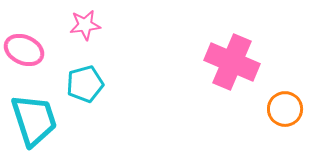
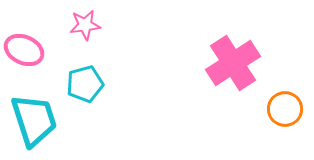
pink cross: moved 1 px right, 1 px down; rotated 34 degrees clockwise
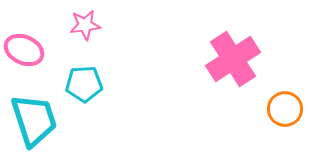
pink cross: moved 4 px up
cyan pentagon: moved 1 px left; rotated 12 degrees clockwise
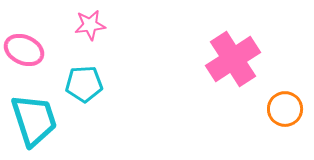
pink star: moved 5 px right
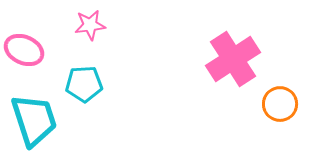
orange circle: moved 5 px left, 5 px up
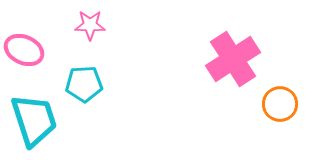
pink star: rotated 8 degrees clockwise
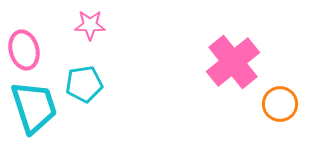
pink ellipse: rotated 51 degrees clockwise
pink cross: moved 3 px down; rotated 6 degrees counterclockwise
cyan pentagon: rotated 6 degrees counterclockwise
cyan trapezoid: moved 13 px up
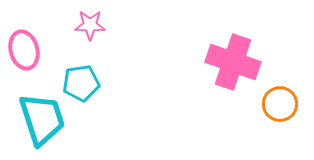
pink cross: rotated 32 degrees counterclockwise
cyan pentagon: moved 3 px left, 1 px up
cyan trapezoid: moved 8 px right, 12 px down
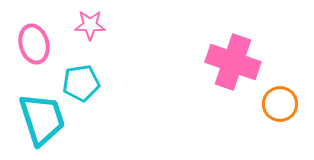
pink ellipse: moved 10 px right, 6 px up
